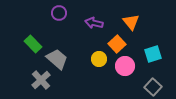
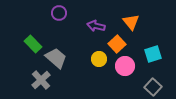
purple arrow: moved 2 px right, 3 px down
gray trapezoid: moved 1 px left, 1 px up
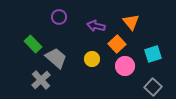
purple circle: moved 4 px down
yellow circle: moved 7 px left
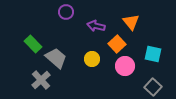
purple circle: moved 7 px right, 5 px up
cyan square: rotated 30 degrees clockwise
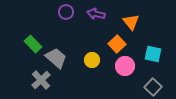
purple arrow: moved 12 px up
yellow circle: moved 1 px down
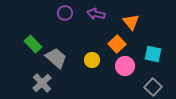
purple circle: moved 1 px left, 1 px down
gray cross: moved 1 px right, 3 px down
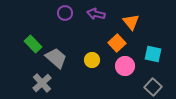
orange square: moved 1 px up
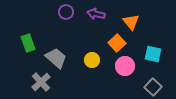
purple circle: moved 1 px right, 1 px up
green rectangle: moved 5 px left, 1 px up; rotated 24 degrees clockwise
gray cross: moved 1 px left, 1 px up
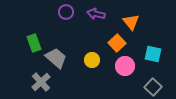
green rectangle: moved 6 px right
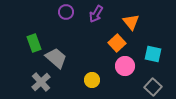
purple arrow: rotated 72 degrees counterclockwise
yellow circle: moved 20 px down
